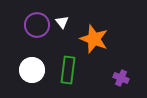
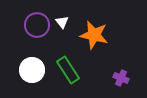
orange star: moved 4 px up; rotated 8 degrees counterclockwise
green rectangle: rotated 40 degrees counterclockwise
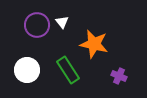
orange star: moved 9 px down
white circle: moved 5 px left
purple cross: moved 2 px left, 2 px up
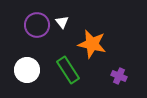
orange star: moved 2 px left
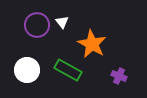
orange star: rotated 16 degrees clockwise
green rectangle: rotated 28 degrees counterclockwise
